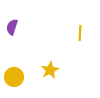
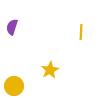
yellow line: moved 1 px right, 1 px up
yellow circle: moved 9 px down
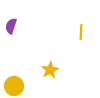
purple semicircle: moved 1 px left, 1 px up
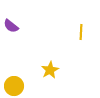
purple semicircle: rotated 70 degrees counterclockwise
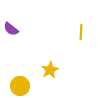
purple semicircle: moved 3 px down
yellow circle: moved 6 px right
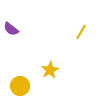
yellow line: rotated 28 degrees clockwise
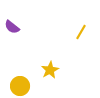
purple semicircle: moved 1 px right, 2 px up
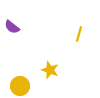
yellow line: moved 2 px left, 2 px down; rotated 14 degrees counterclockwise
yellow star: rotated 24 degrees counterclockwise
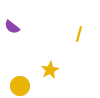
yellow star: rotated 24 degrees clockwise
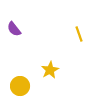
purple semicircle: moved 2 px right, 2 px down; rotated 14 degrees clockwise
yellow line: rotated 35 degrees counterclockwise
